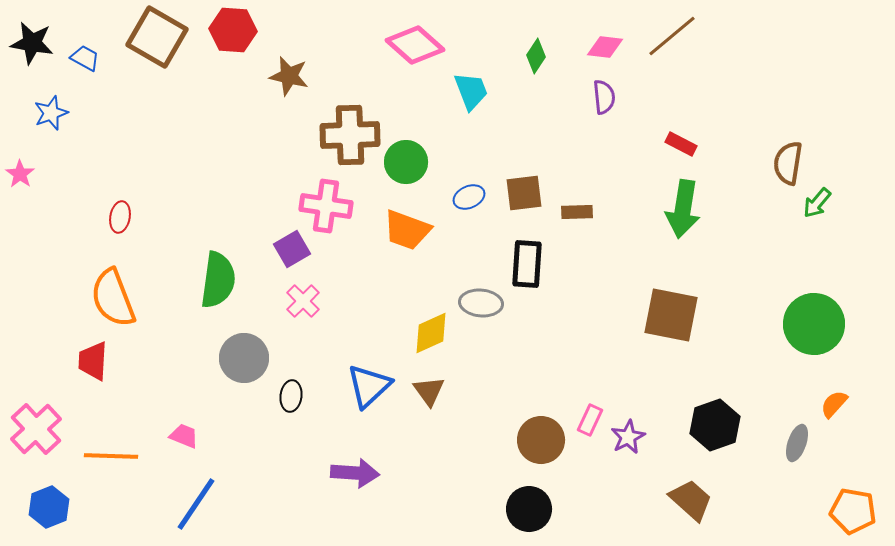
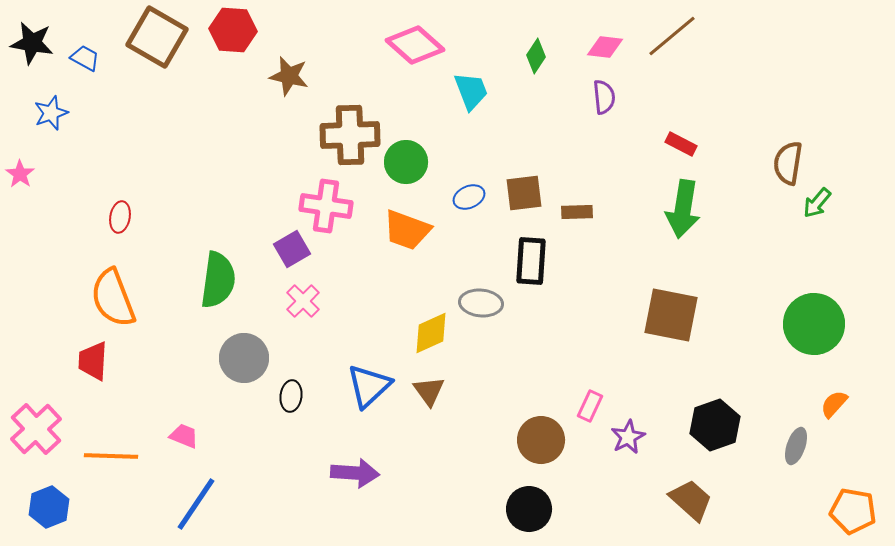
black rectangle at (527, 264): moved 4 px right, 3 px up
pink rectangle at (590, 420): moved 14 px up
gray ellipse at (797, 443): moved 1 px left, 3 px down
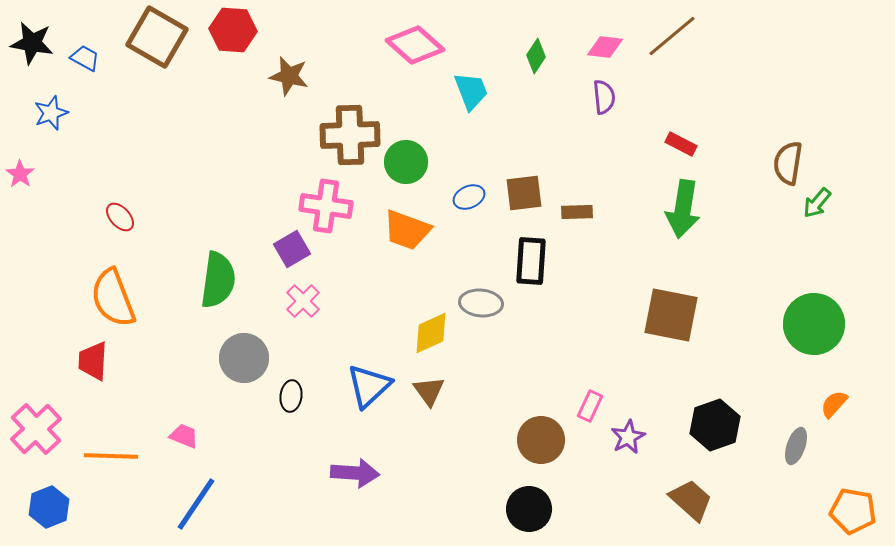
red ellipse at (120, 217): rotated 52 degrees counterclockwise
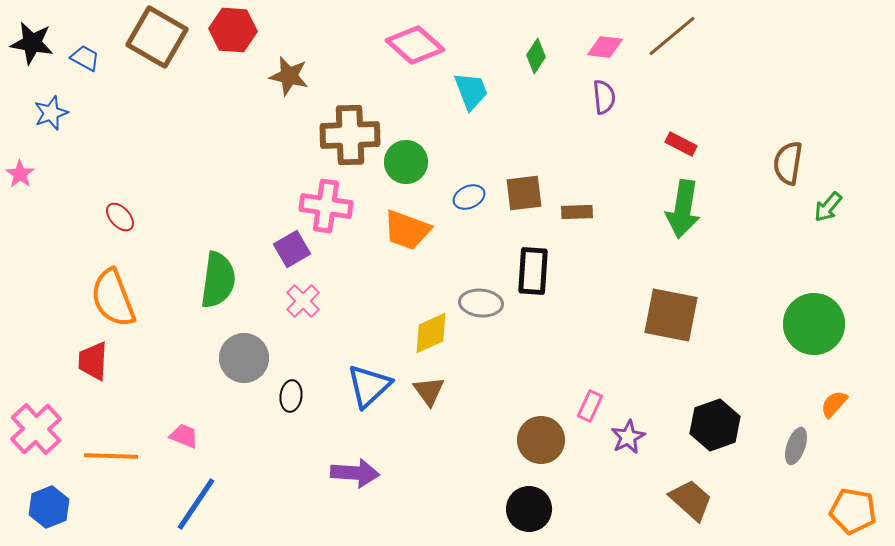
green arrow at (817, 203): moved 11 px right, 4 px down
black rectangle at (531, 261): moved 2 px right, 10 px down
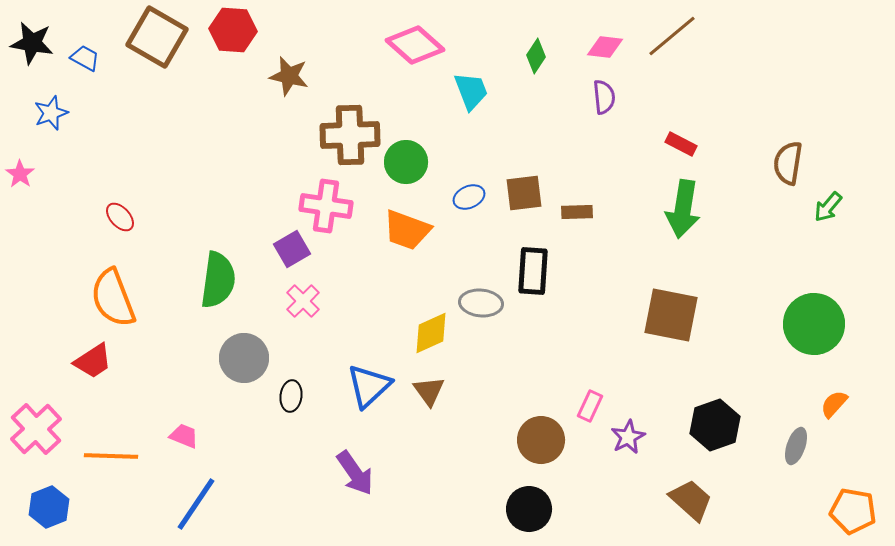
red trapezoid at (93, 361): rotated 126 degrees counterclockwise
purple arrow at (355, 473): rotated 51 degrees clockwise
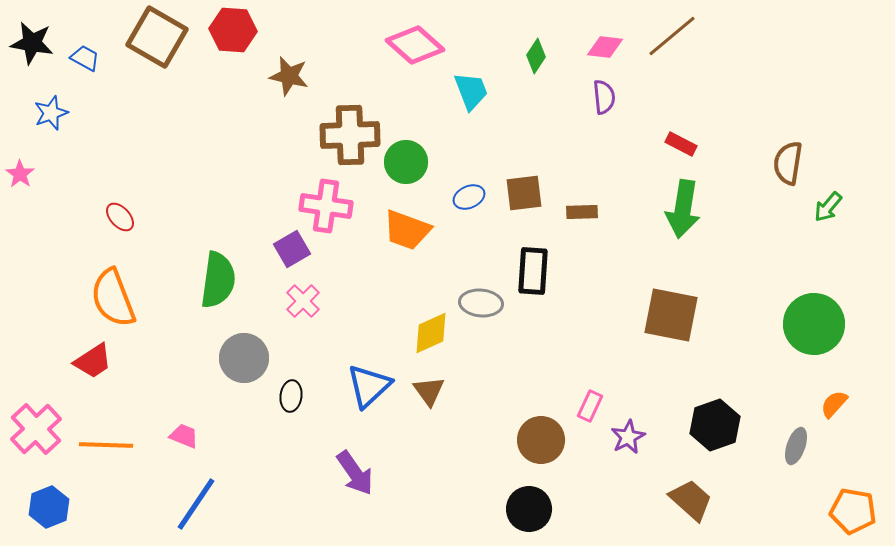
brown rectangle at (577, 212): moved 5 px right
orange line at (111, 456): moved 5 px left, 11 px up
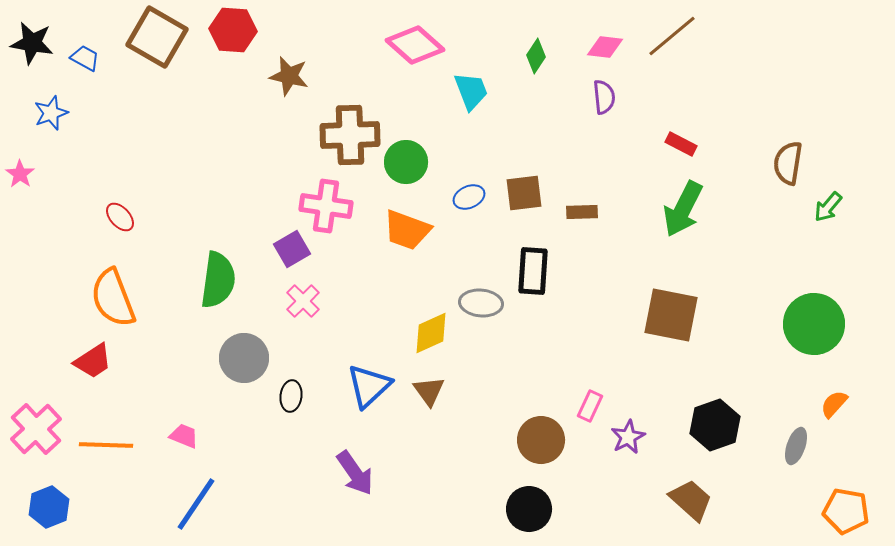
green arrow at (683, 209): rotated 18 degrees clockwise
orange pentagon at (853, 511): moved 7 px left
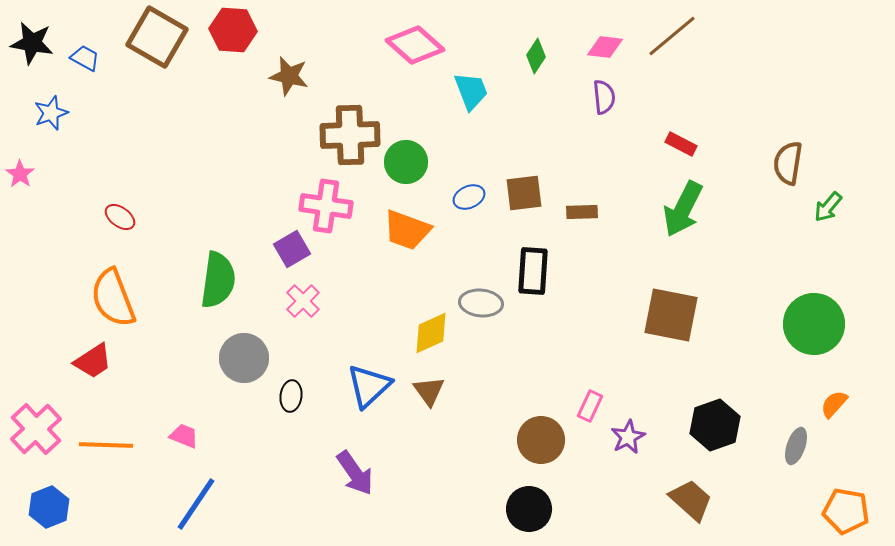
red ellipse at (120, 217): rotated 12 degrees counterclockwise
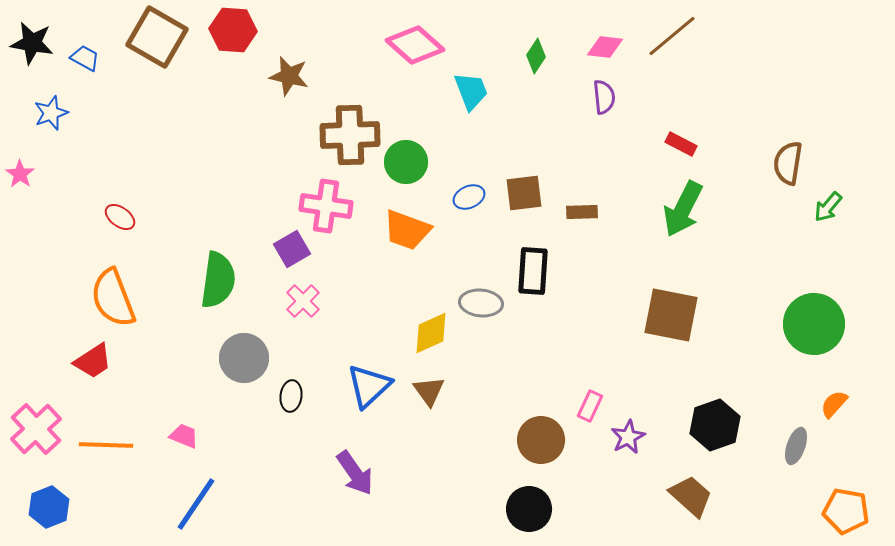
brown trapezoid at (691, 500): moved 4 px up
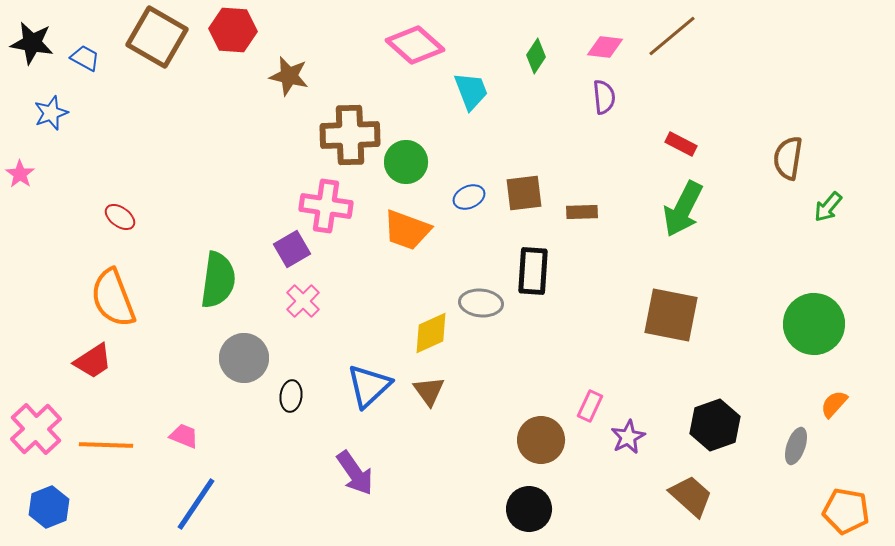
brown semicircle at (788, 163): moved 5 px up
